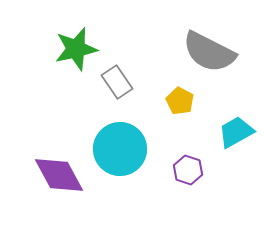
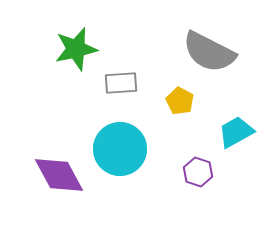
gray rectangle: moved 4 px right, 1 px down; rotated 60 degrees counterclockwise
purple hexagon: moved 10 px right, 2 px down
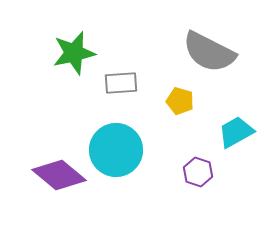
green star: moved 2 px left, 4 px down
yellow pentagon: rotated 12 degrees counterclockwise
cyan circle: moved 4 px left, 1 px down
purple diamond: rotated 22 degrees counterclockwise
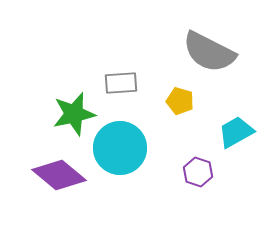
green star: moved 61 px down
cyan circle: moved 4 px right, 2 px up
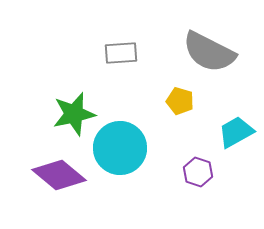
gray rectangle: moved 30 px up
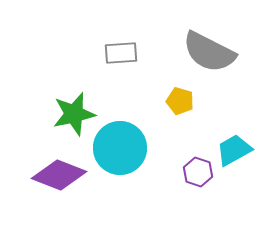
cyan trapezoid: moved 2 px left, 18 px down
purple diamond: rotated 18 degrees counterclockwise
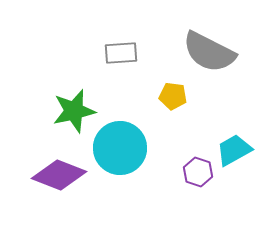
yellow pentagon: moved 7 px left, 5 px up; rotated 8 degrees counterclockwise
green star: moved 3 px up
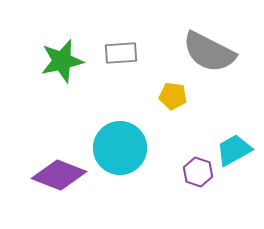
green star: moved 12 px left, 50 px up
